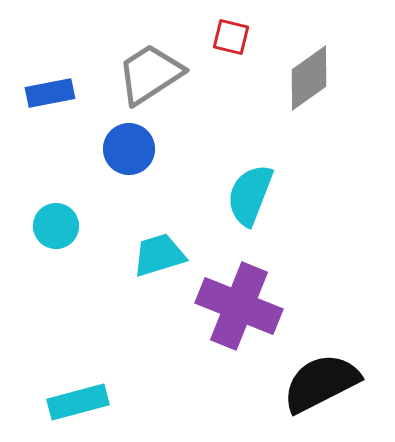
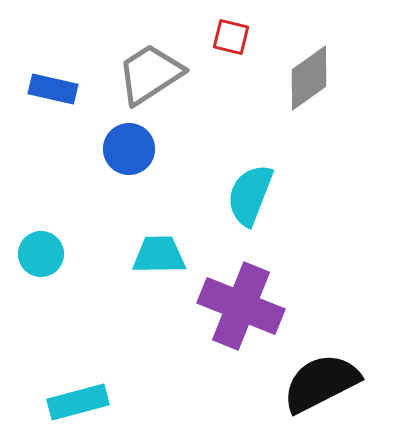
blue rectangle: moved 3 px right, 4 px up; rotated 24 degrees clockwise
cyan circle: moved 15 px left, 28 px down
cyan trapezoid: rotated 16 degrees clockwise
purple cross: moved 2 px right
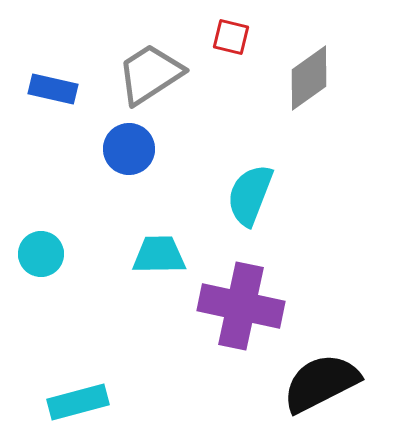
purple cross: rotated 10 degrees counterclockwise
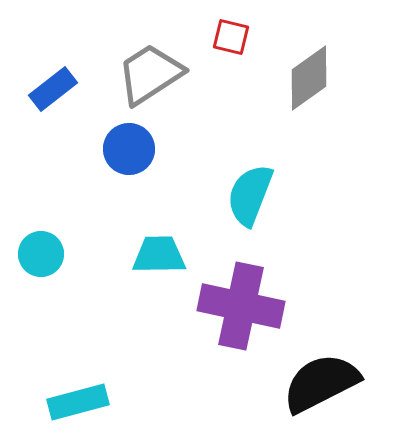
blue rectangle: rotated 51 degrees counterclockwise
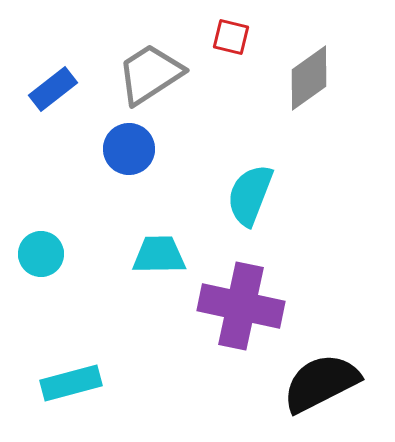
cyan rectangle: moved 7 px left, 19 px up
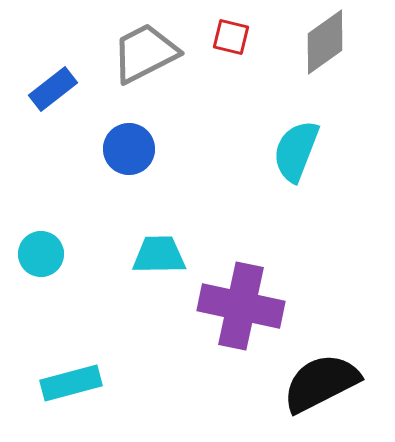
gray trapezoid: moved 5 px left, 21 px up; rotated 6 degrees clockwise
gray diamond: moved 16 px right, 36 px up
cyan semicircle: moved 46 px right, 44 px up
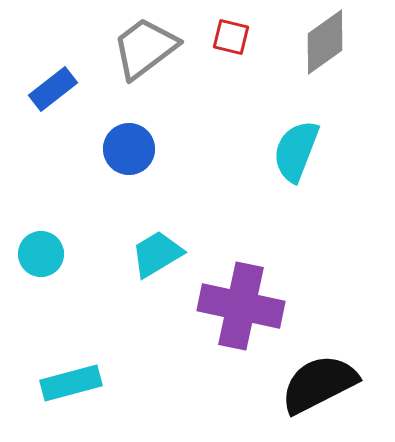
gray trapezoid: moved 5 px up; rotated 10 degrees counterclockwise
cyan trapezoid: moved 2 px left, 1 px up; rotated 30 degrees counterclockwise
black semicircle: moved 2 px left, 1 px down
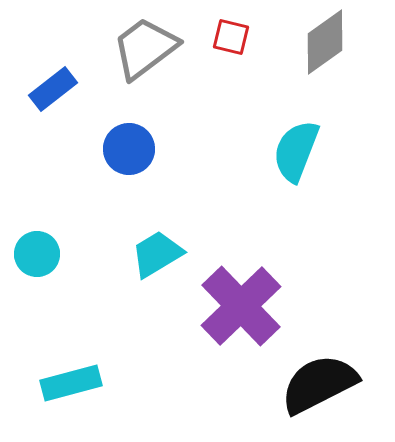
cyan circle: moved 4 px left
purple cross: rotated 34 degrees clockwise
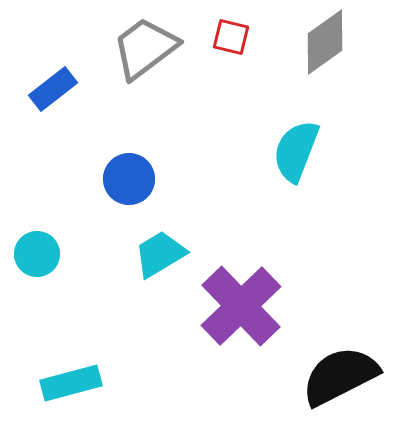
blue circle: moved 30 px down
cyan trapezoid: moved 3 px right
black semicircle: moved 21 px right, 8 px up
